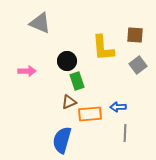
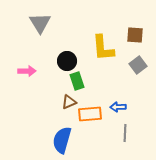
gray triangle: rotated 35 degrees clockwise
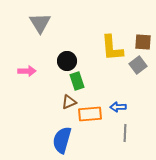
brown square: moved 8 px right, 7 px down
yellow L-shape: moved 9 px right
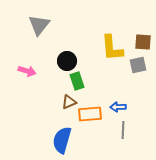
gray triangle: moved 1 px left, 2 px down; rotated 10 degrees clockwise
gray square: rotated 24 degrees clockwise
pink arrow: rotated 18 degrees clockwise
gray line: moved 2 px left, 3 px up
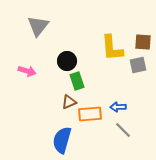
gray triangle: moved 1 px left, 1 px down
gray line: rotated 48 degrees counterclockwise
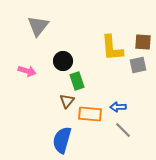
black circle: moved 4 px left
brown triangle: moved 2 px left, 1 px up; rotated 28 degrees counterclockwise
orange rectangle: rotated 10 degrees clockwise
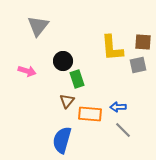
green rectangle: moved 2 px up
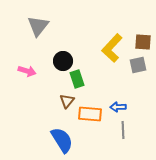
yellow L-shape: rotated 48 degrees clockwise
gray line: rotated 42 degrees clockwise
blue semicircle: rotated 132 degrees clockwise
